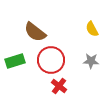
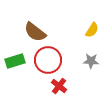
yellow semicircle: moved 1 px down; rotated 119 degrees counterclockwise
red circle: moved 3 px left
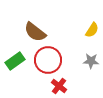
green rectangle: rotated 18 degrees counterclockwise
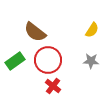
red cross: moved 6 px left
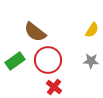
red cross: moved 1 px right, 1 px down
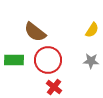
green rectangle: moved 1 px left, 1 px up; rotated 36 degrees clockwise
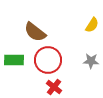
yellow semicircle: moved 5 px up
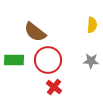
yellow semicircle: rotated 28 degrees counterclockwise
